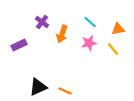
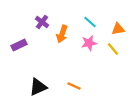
orange line: moved 9 px right, 5 px up
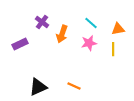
cyan line: moved 1 px right, 1 px down
purple rectangle: moved 1 px right, 1 px up
yellow line: rotated 40 degrees clockwise
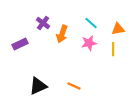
purple cross: moved 1 px right, 1 px down
black triangle: moved 1 px up
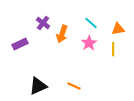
pink star: rotated 21 degrees counterclockwise
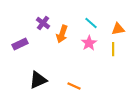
black triangle: moved 6 px up
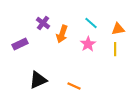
pink star: moved 1 px left, 1 px down
yellow line: moved 2 px right
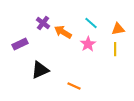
orange arrow: moved 1 px right, 2 px up; rotated 102 degrees clockwise
black triangle: moved 2 px right, 10 px up
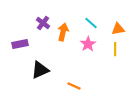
orange arrow: rotated 72 degrees clockwise
purple rectangle: rotated 14 degrees clockwise
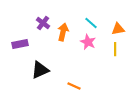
pink star: moved 2 px up; rotated 14 degrees counterclockwise
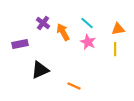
cyan line: moved 4 px left
orange arrow: rotated 42 degrees counterclockwise
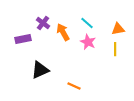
purple rectangle: moved 3 px right, 5 px up
